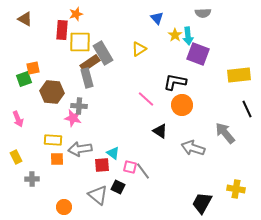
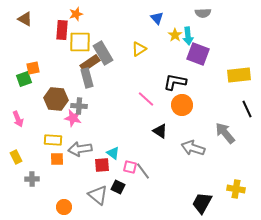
brown hexagon at (52, 92): moved 4 px right, 7 px down
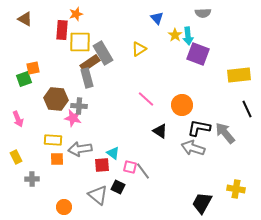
black L-shape at (175, 82): moved 24 px right, 46 px down
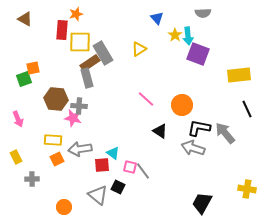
orange square at (57, 159): rotated 24 degrees counterclockwise
yellow cross at (236, 189): moved 11 px right
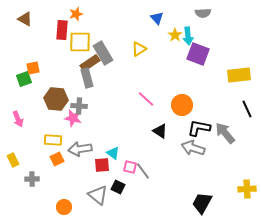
yellow rectangle at (16, 157): moved 3 px left, 3 px down
yellow cross at (247, 189): rotated 12 degrees counterclockwise
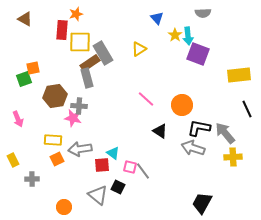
brown hexagon at (56, 99): moved 1 px left, 3 px up; rotated 15 degrees counterclockwise
yellow cross at (247, 189): moved 14 px left, 32 px up
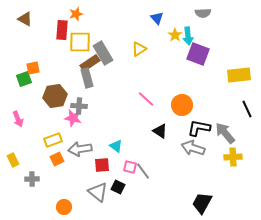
yellow rectangle at (53, 140): rotated 24 degrees counterclockwise
cyan triangle at (113, 153): moved 3 px right, 7 px up
gray triangle at (98, 195): moved 3 px up
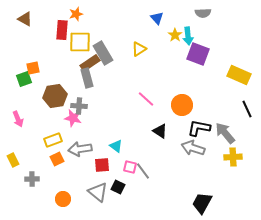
yellow rectangle at (239, 75): rotated 30 degrees clockwise
orange circle at (64, 207): moved 1 px left, 8 px up
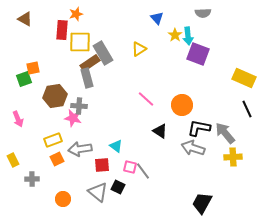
yellow rectangle at (239, 75): moved 5 px right, 3 px down
